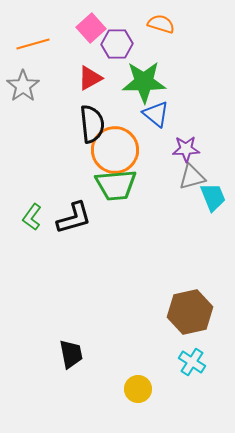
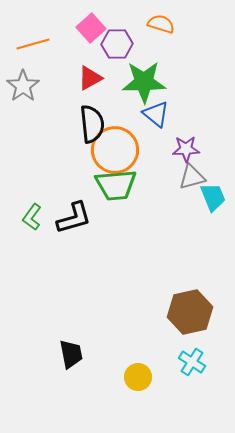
yellow circle: moved 12 px up
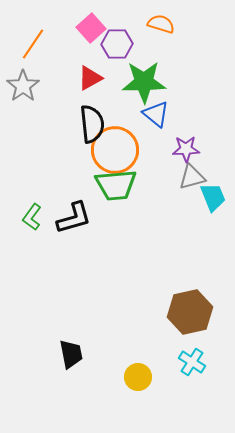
orange line: rotated 40 degrees counterclockwise
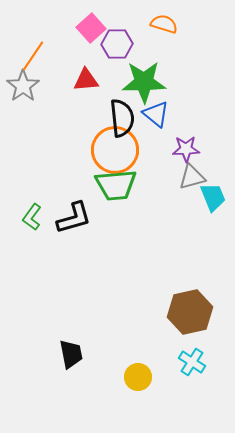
orange semicircle: moved 3 px right
orange line: moved 12 px down
red triangle: moved 4 px left, 2 px down; rotated 24 degrees clockwise
black semicircle: moved 30 px right, 6 px up
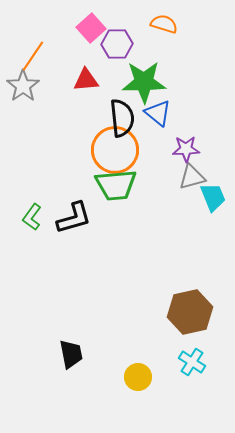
blue triangle: moved 2 px right, 1 px up
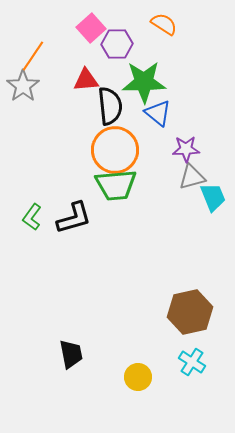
orange semicircle: rotated 16 degrees clockwise
black semicircle: moved 12 px left, 12 px up
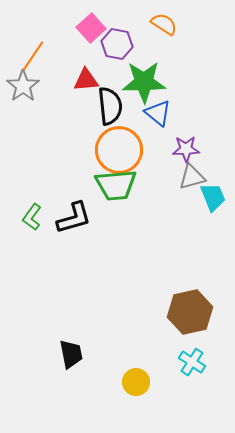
purple hexagon: rotated 12 degrees clockwise
orange circle: moved 4 px right
yellow circle: moved 2 px left, 5 px down
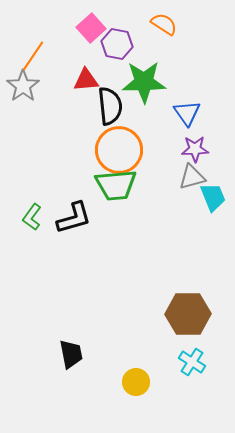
blue triangle: moved 29 px right; rotated 16 degrees clockwise
purple star: moved 9 px right
brown hexagon: moved 2 px left, 2 px down; rotated 12 degrees clockwise
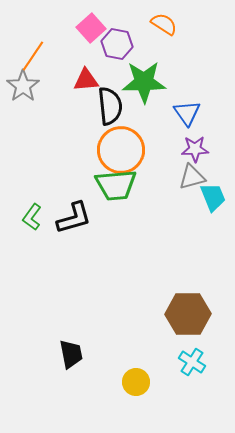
orange circle: moved 2 px right
